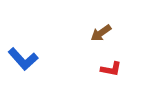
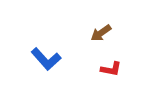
blue L-shape: moved 23 px right
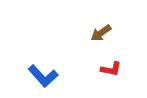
blue L-shape: moved 3 px left, 17 px down
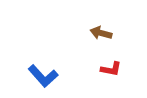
brown arrow: rotated 50 degrees clockwise
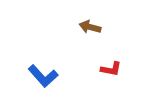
brown arrow: moved 11 px left, 6 px up
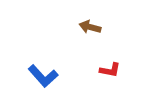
red L-shape: moved 1 px left, 1 px down
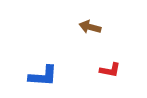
blue L-shape: rotated 44 degrees counterclockwise
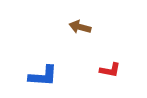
brown arrow: moved 10 px left
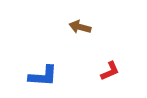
red L-shape: moved 1 px down; rotated 35 degrees counterclockwise
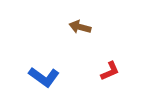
blue L-shape: moved 1 px right, 1 px down; rotated 32 degrees clockwise
